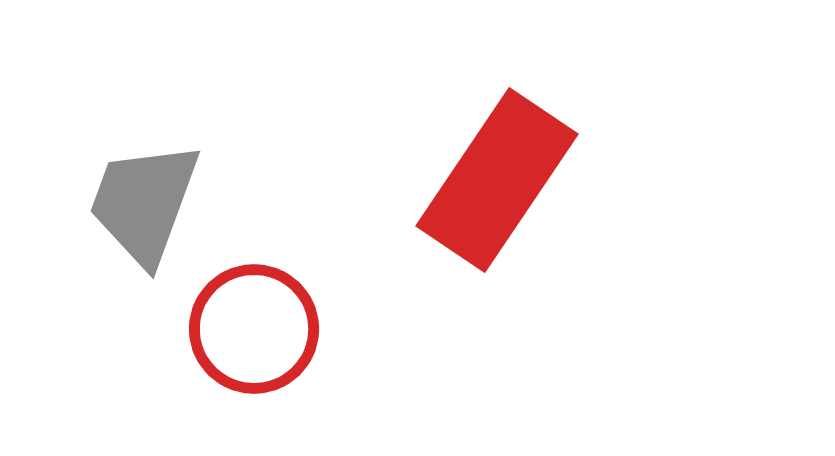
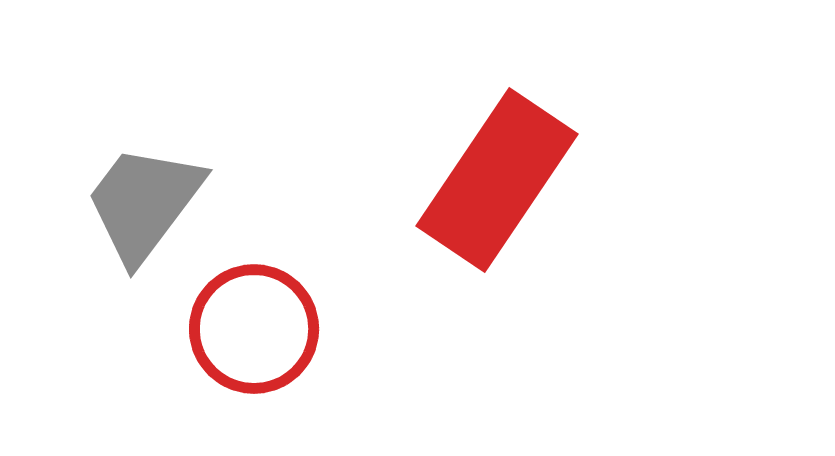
gray trapezoid: rotated 17 degrees clockwise
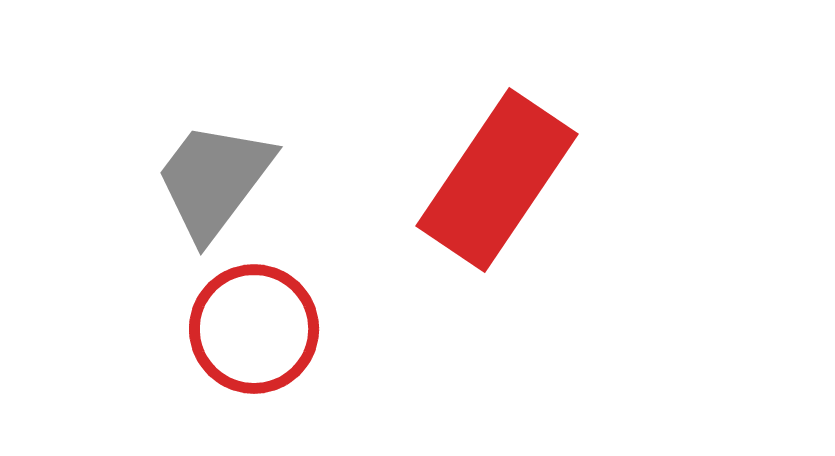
gray trapezoid: moved 70 px right, 23 px up
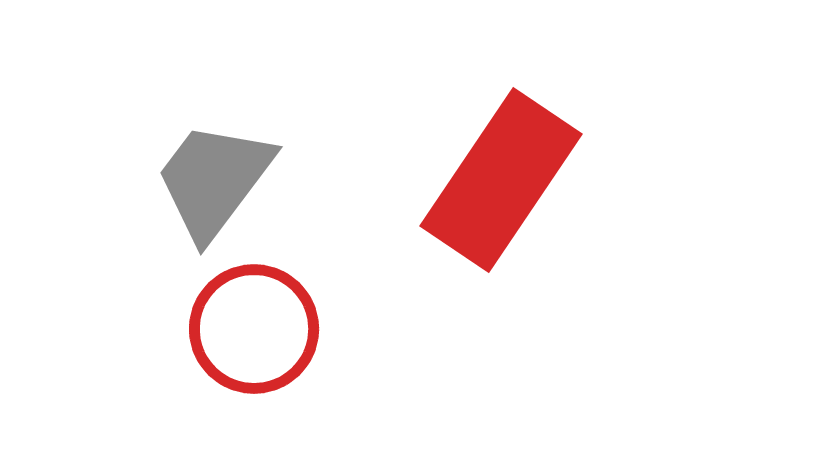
red rectangle: moved 4 px right
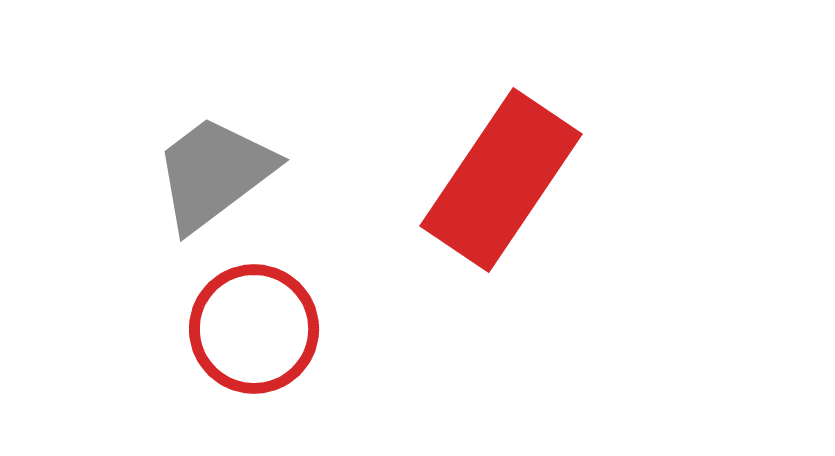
gray trapezoid: moved 7 px up; rotated 16 degrees clockwise
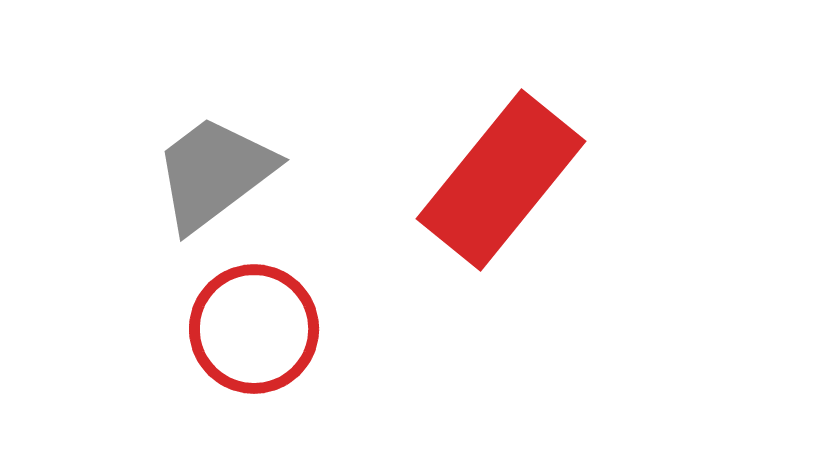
red rectangle: rotated 5 degrees clockwise
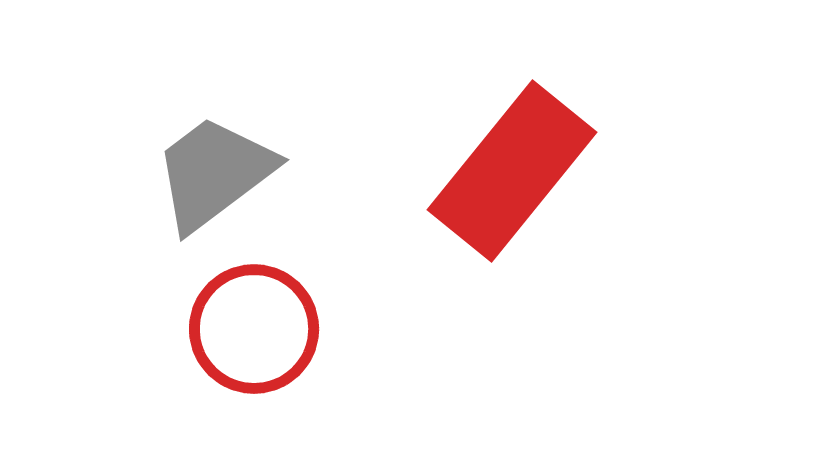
red rectangle: moved 11 px right, 9 px up
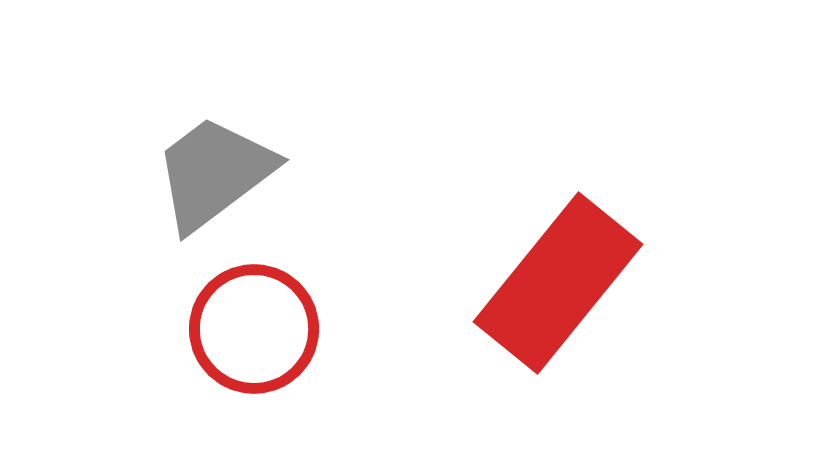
red rectangle: moved 46 px right, 112 px down
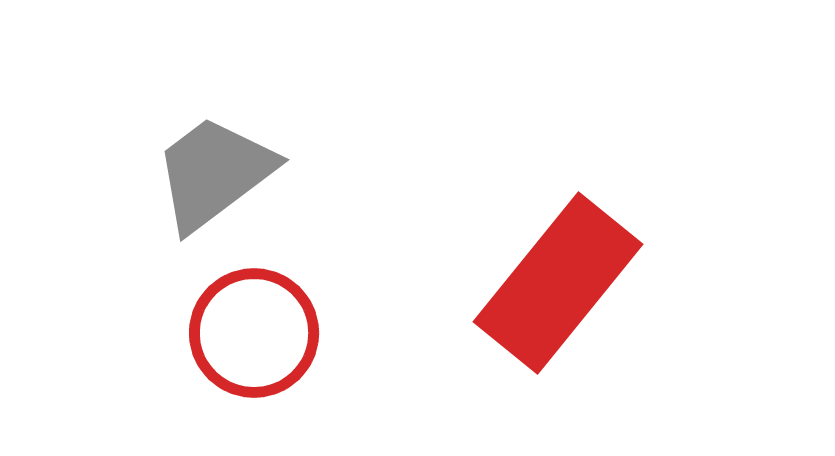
red circle: moved 4 px down
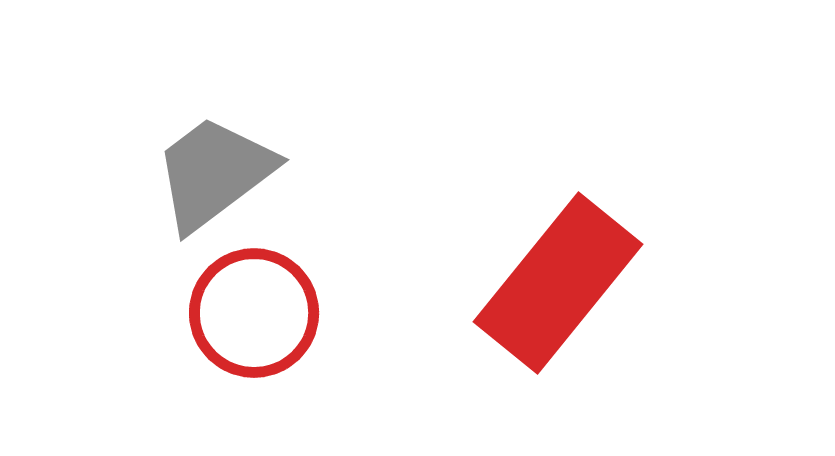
red circle: moved 20 px up
